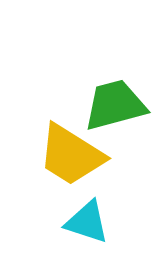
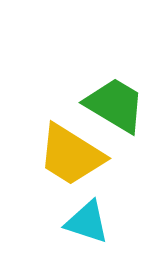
green trapezoid: rotated 46 degrees clockwise
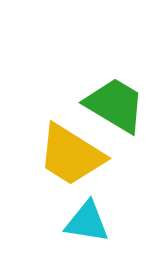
cyan triangle: rotated 9 degrees counterclockwise
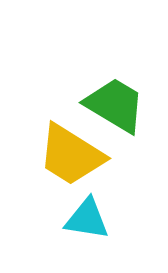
cyan triangle: moved 3 px up
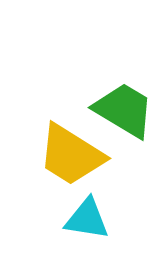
green trapezoid: moved 9 px right, 5 px down
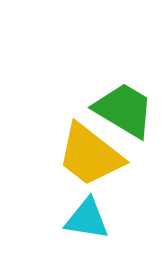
yellow trapezoid: moved 19 px right; rotated 6 degrees clockwise
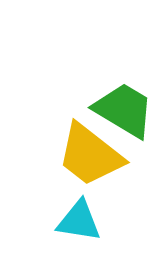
cyan triangle: moved 8 px left, 2 px down
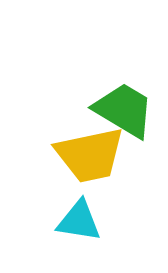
yellow trapezoid: rotated 50 degrees counterclockwise
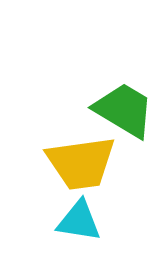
yellow trapezoid: moved 9 px left, 8 px down; rotated 4 degrees clockwise
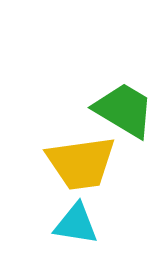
cyan triangle: moved 3 px left, 3 px down
